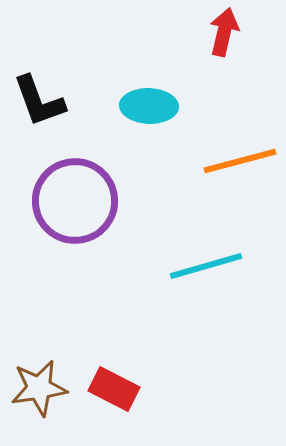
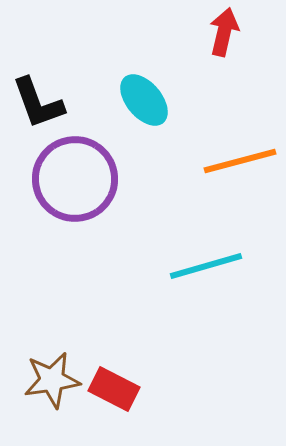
black L-shape: moved 1 px left, 2 px down
cyan ellipse: moved 5 px left, 6 px up; rotated 48 degrees clockwise
purple circle: moved 22 px up
brown star: moved 13 px right, 8 px up
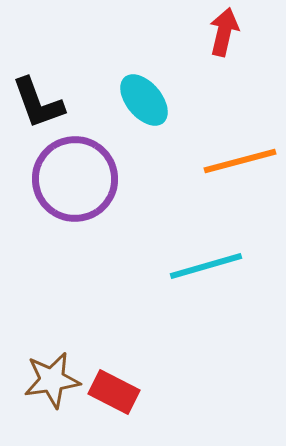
red rectangle: moved 3 px down
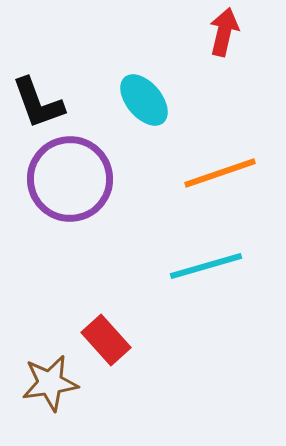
orange line: moved 20 px left, 12 px down; rotated 4 degrees counterclockwise
purple circle: moved 5 px left
brown star: moved 2 px left, 3 px down
red rectangle: moved 8 px left, 52 px up; rotated 21 degrees clockwise
